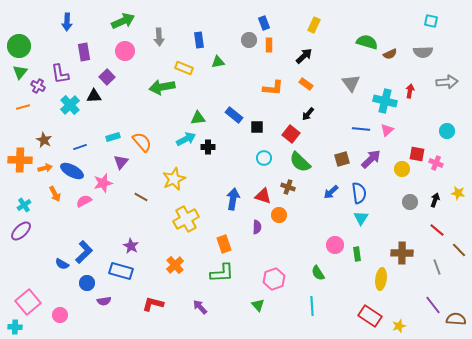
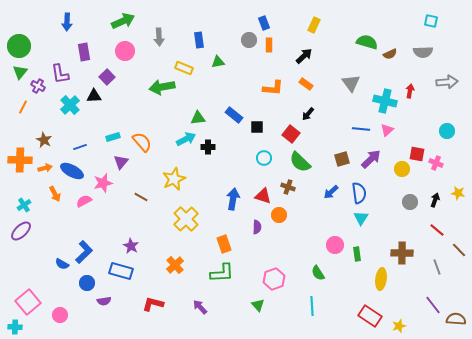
orange line at (23, 107): rotated 48 degrees counterclockwise
yellow cross at (186, 219): rotated 15 degrees counterclockwise
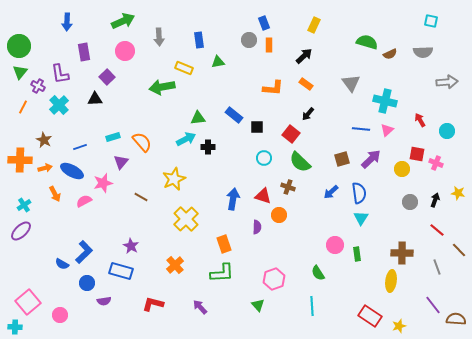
red arrow at (410, 91): moved 10 px right, 29 px down; rotated 40 degrees counterclockwise
black triangle at (94, 96): moved 1 px right, 3 px down
cyan cross at (70, 105): moved 11 px left
yellow ellipse at (381, 279): moved 10 px right, 2 px down
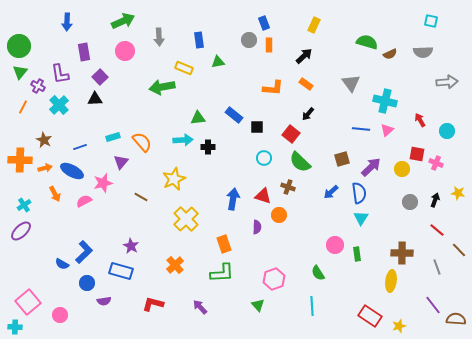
purple square at (107, 77): moved 7 px left
cyan arrow at (186, 139): moved 3 px left, 1 px down; rotated 24 degrees clockwise
purple arrow at (371, 159): moved 8 px down
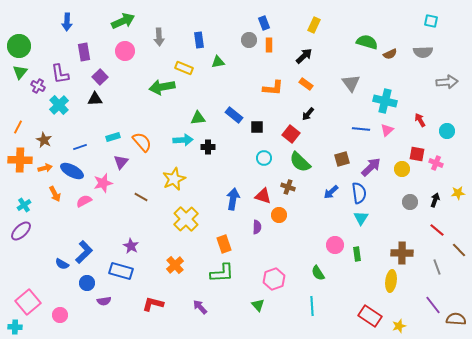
orange line at (23, 107): moved 5 px left, 20 px down
yellow star at (458, 193): rotated 16 degrees counterclockwise
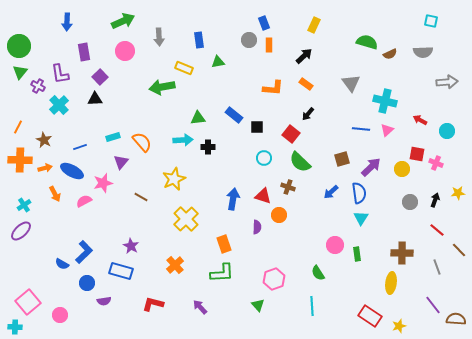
red arrow at (420, 120): rotated 32 degrees counterclockwise
yellow ellipse at (391, 281): moved 2 px down
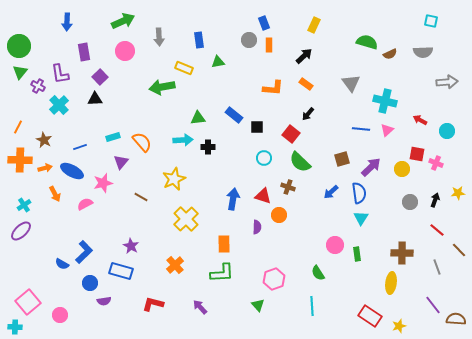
pink semicircle at (84, 201): moved 1 px right, 3 px down
orange rectangle at (224, 244): rotated 18 degrees clockwise
blue circle at (87, 283): moved 3 px right
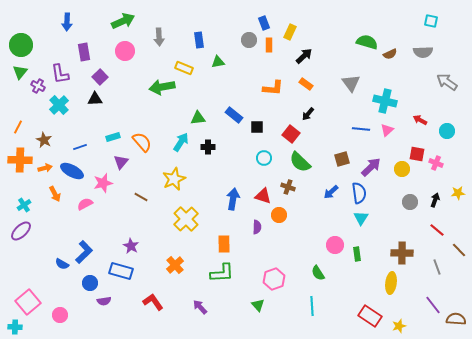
yellow rectangle at (314, 25): moved 24 px left, 7 px down
green circle at (19, 46): moved 2 px right, 1 px up
gray arrow at (447, 82): rotated 140 degrees counterclockwise
cyan arrow at (183, 140): moved 2 px left, 2 px down; rotated 54 degrees counterclockwise
red L-shape at (153, 304): moved 2 px up; rotated 40 degrees clockwise
